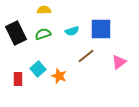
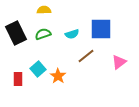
cyan semicircle: moved 3 px down
orange star: moved 1 px left; rotated 14 degrees clockwise
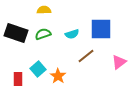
black rectangle: rotated 45 degrees counterclockwise
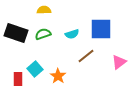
cyan square: moved 3 px left
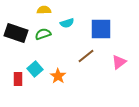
cyan semicircle: moved 5 px left, 11 px up
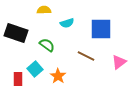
green semicircle: moved 4 px right, 11 px down; rotated 56 degrees clockwise
brown line: rotated 66 degrees clockwise
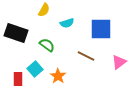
yellow semicircle: rotated 120 degrees clockwise
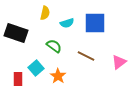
yellow semicircle: moved 1 px right, 3 px down; rotated 16 degrees counterclockwise
blue square: moved 6 px left, 6 px up
green semicircle: moved 7 px right, 1 px down
cyan square: moved 1 px right, 1 px up
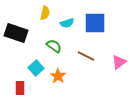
red rectangle: moved 2 px right, 9 px down
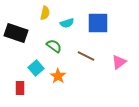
blue square: moved 3 px right
